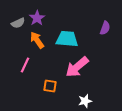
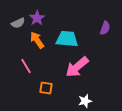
pink line: moved 1 px right, 1 px down; rotated 56 degrees counterclockwise
orange square: moved 4 px left, 2 px down
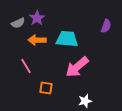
purple semicircle: moved 1 px right, 2 px up
orange arrow: rotated 54 degrees counterclockwise
